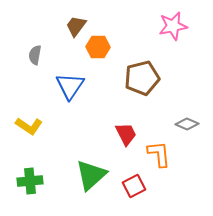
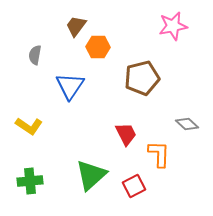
gray diamond: rotated 20 degrees clockwise
orange L-shape: rotated 8 degrees clockwise
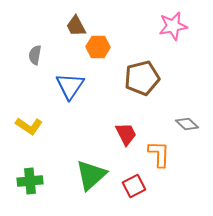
brown trapezoid: rotated 65 degrees counterclockwise
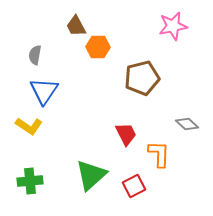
blue triangle: moved 26 px left, 5 px down
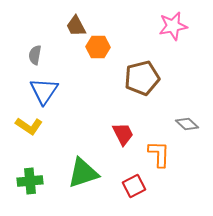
red trapezoid: moved 3 px left
green triangle: moved 8 px left, 2 px up; rotated 24 degrees clockwise
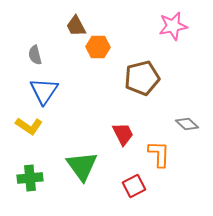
gray semicircle: rotated 24 degrees counterclockwise
green triangle: moved 1 px left, 7 px up; rotated 48 degrees counterclockwise
green cross: moved 3 px up
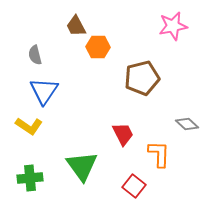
red square: rotated 25 degrees counterclockwise
